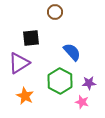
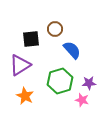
brown circle: moved 17 px down
black square: moved 1 px down
blue semicircle: moved 2 px up
purple triangle: moved 1 px right, 2 px down
green hexagon: rotated 15 degrees clockwise
pink star: moved 2 px up
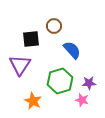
brown circle: moved 1 px left, 3 px up
purple triangle: rotated 25 degrees counterclockwise
orange star: moved 8 px right, 5 px down
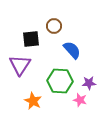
green hexagon: rotated 20 degrees clockwise
pink star: moved 2 px left
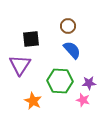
brown circle: moved 14 px right
pink star: moved 3 px right
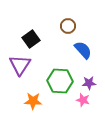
black square: rotated 30 degrees counterclockwise
blue semicircle: moved 11 px right
orange star: rotated 24 degrees counterclockwise
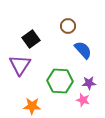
orange star: moved 1 px left, 5 px down
